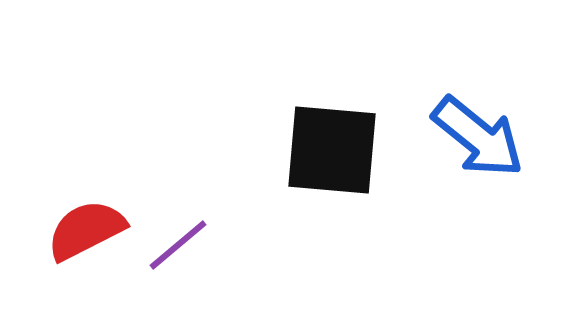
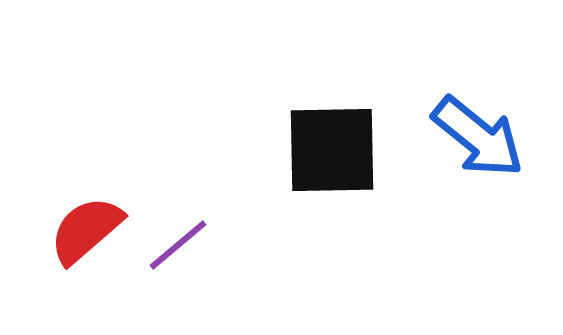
black square: rotated 6 degrees counterclockwise
red semicircle: rotated 14 degrees counterclockwise
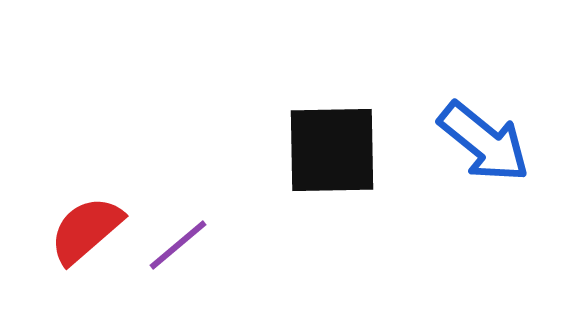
blue arrow: moved 6 px right, 5 px down
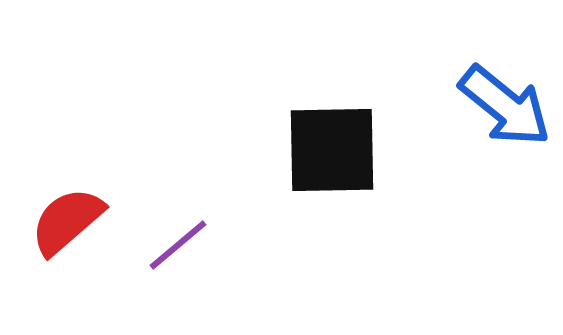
blue arrow: moved 21 px right, 36 px up
red semicircle: moved 19 px left, 9 px up
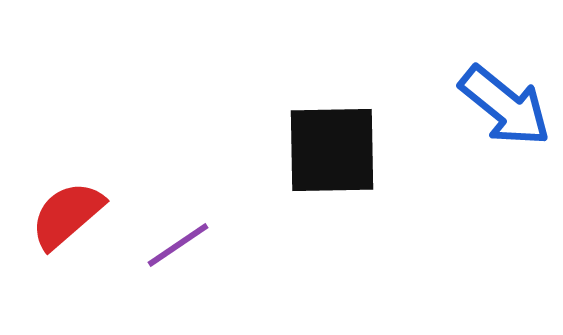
red semicircle: moved 6 px up
purple line: rotated 6 degrees clockwise
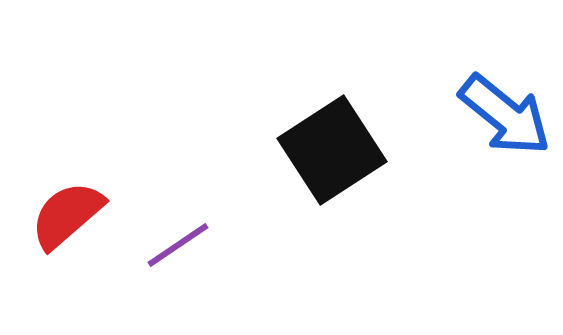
blue arrow: moved 9 px down
black square: rotated 32 degrees counterclockwise
